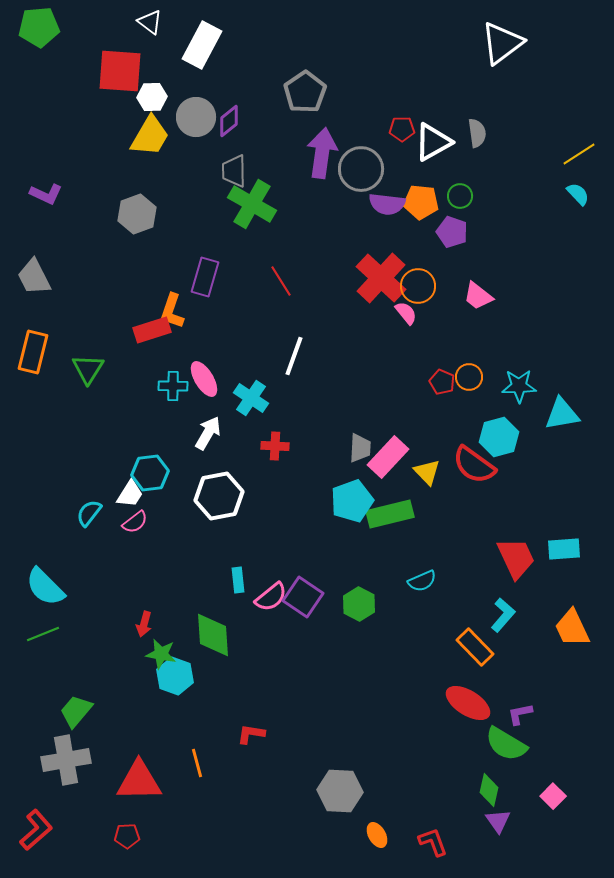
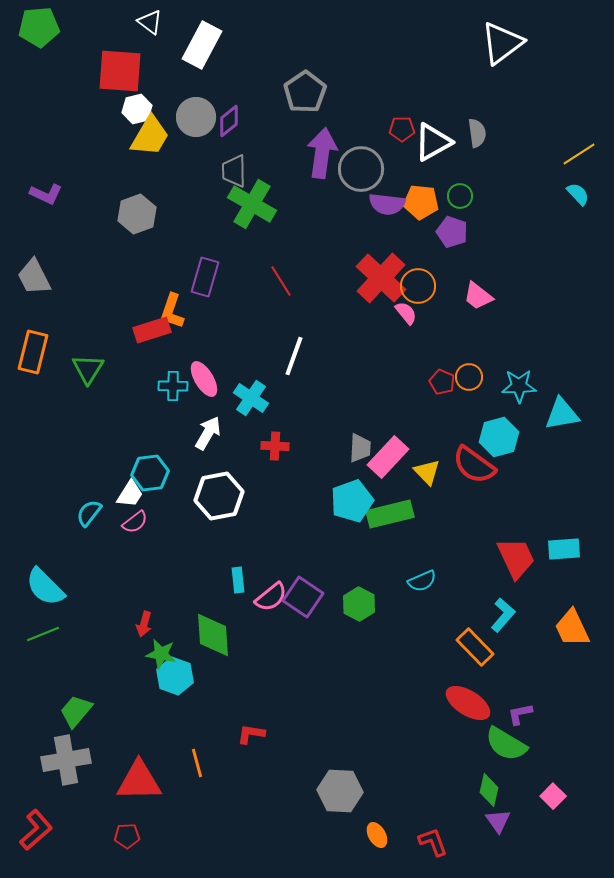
white hexagon at (152, 97): moved 15 px left, 12 px down; rotated 12 degrees counterclockwise
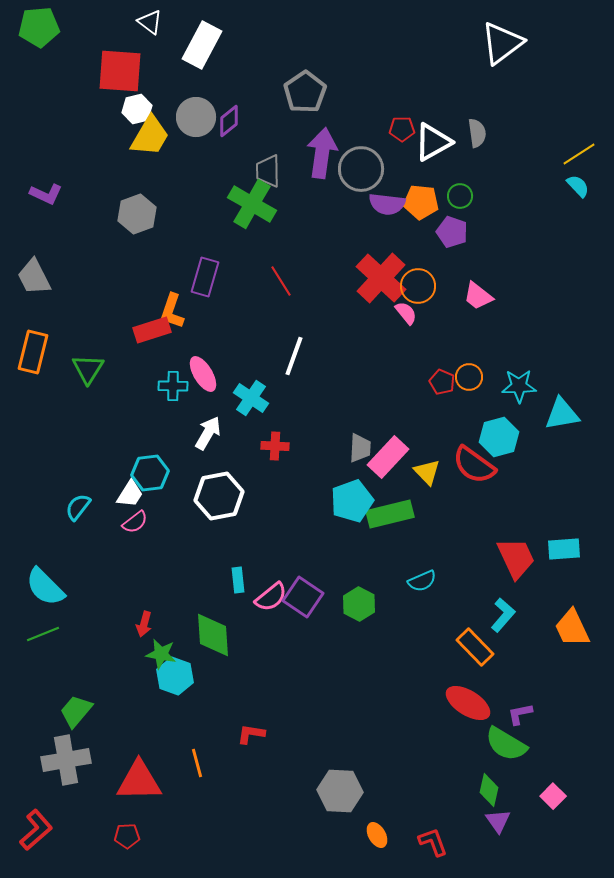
gray trapezoid at (234, 171): moved 34 px right
cyan semicircle at (578, 194): moved 8 px up
pink ellipse at (204, 379): moved 1 px left, 5 px up
cyan semicircle at (89, 513): moved 11 px left, 6 px up
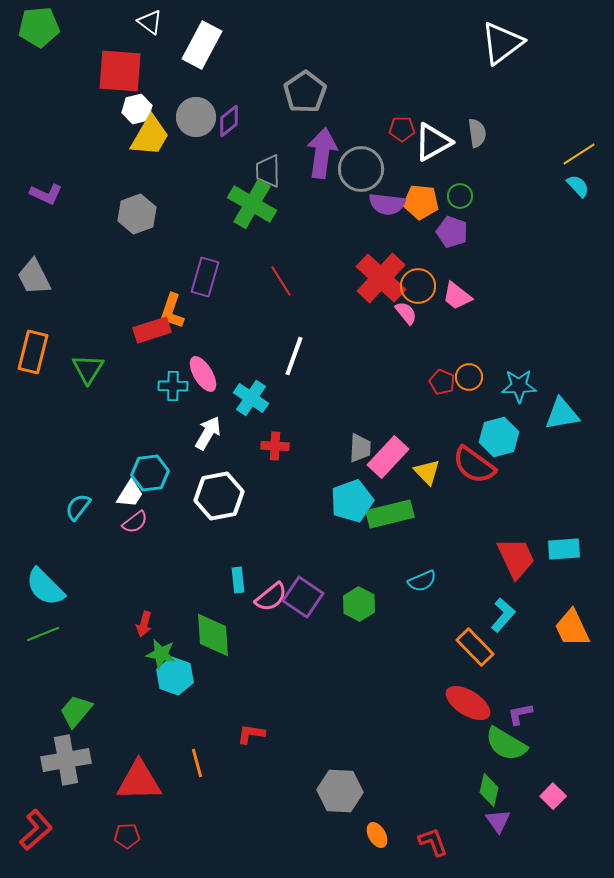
pink trapezoid at (478, 296): moved 21 px left
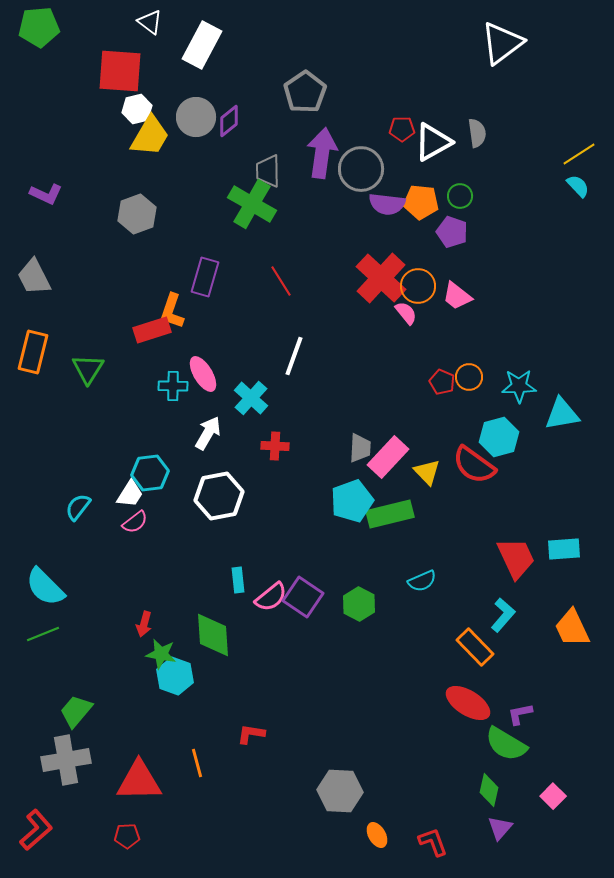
cyan cross at (251, 398): rotated 8 degrees clockwise
purple triangle at (498, 821): moved 2 px right, 7 px down; rotated 16 degrees clockwise
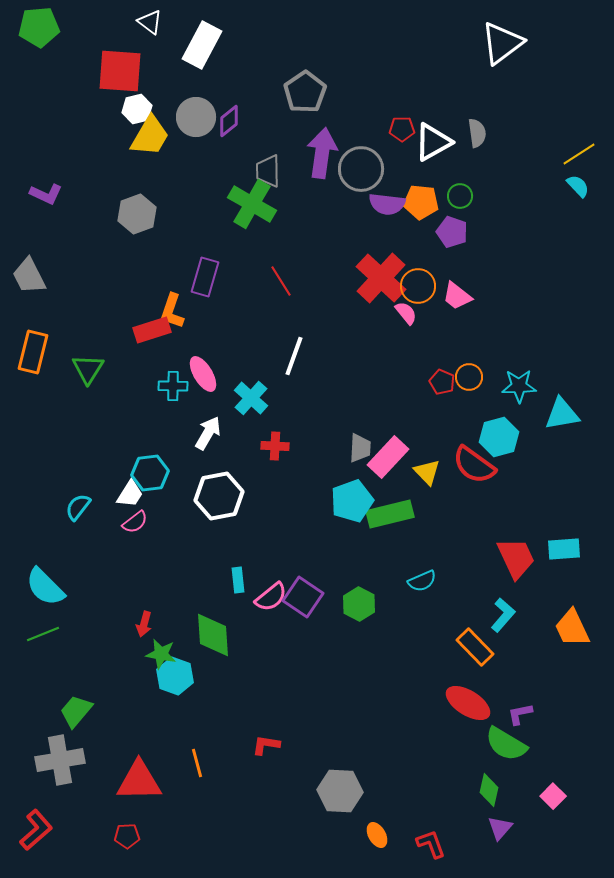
gray trapezoid at (34, 277): moved 5 px left, 1 px up
red L-shape at (251, 734): moved 15 px right, 11 px down
gray cross at (66, 760): moved 6 px left
red L-shape at (433, 842): moved 2 px left, 2 px down
